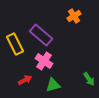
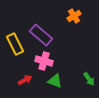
pink cross: rotated 18 degrees counterclockwise
green triangle: moved 2 px right, 4 px up; rotated 35 degrees clockwise
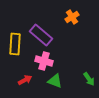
orange cross: moved 2 px left, 1 px down
yellow rectangle: rotated 30 degrees clockwise
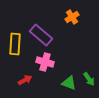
pink cross: moved 1 px right, 1 px down
green triangle: moved 14 px right, 2 px down
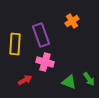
orange cross: moved 4 px down
purple rectangle: rotated 30 degrees clockwise
green triangle: moved 1 px up
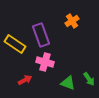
yellow rectangle: rotated 60 degrees counterclockwise
green triangle: moved 1 px left, 1 px down
